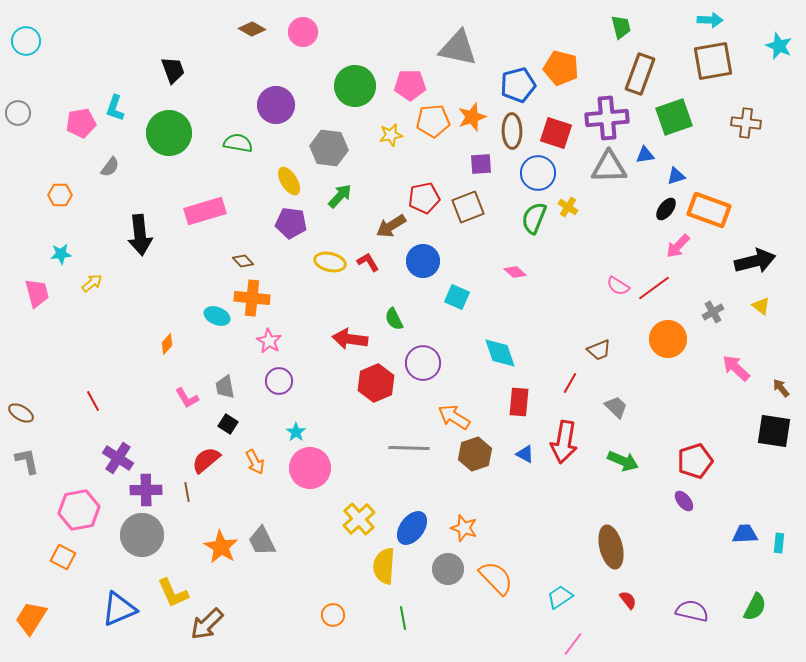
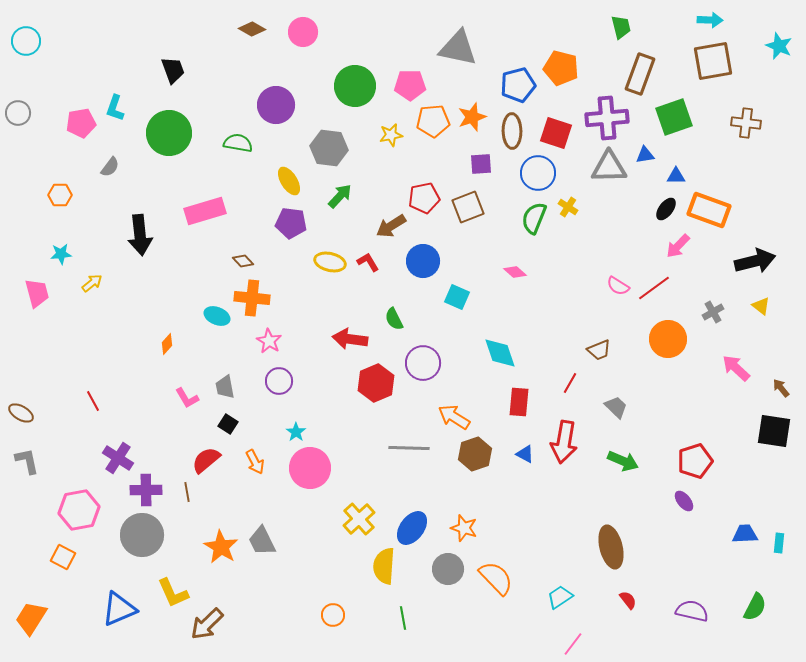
blue triangle at (676, 176): rotated 18 degrees clockwise
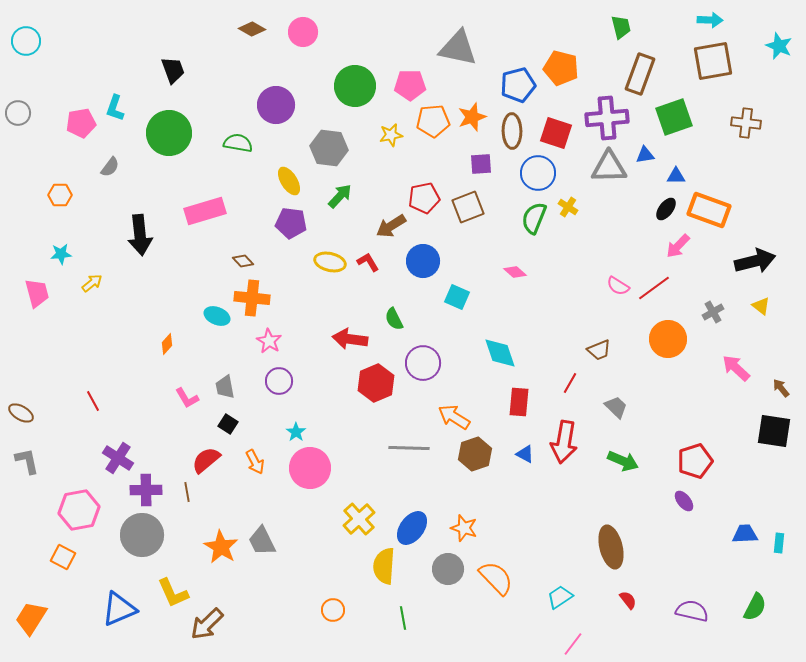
orange circle at (333, 615): moved 5 px up
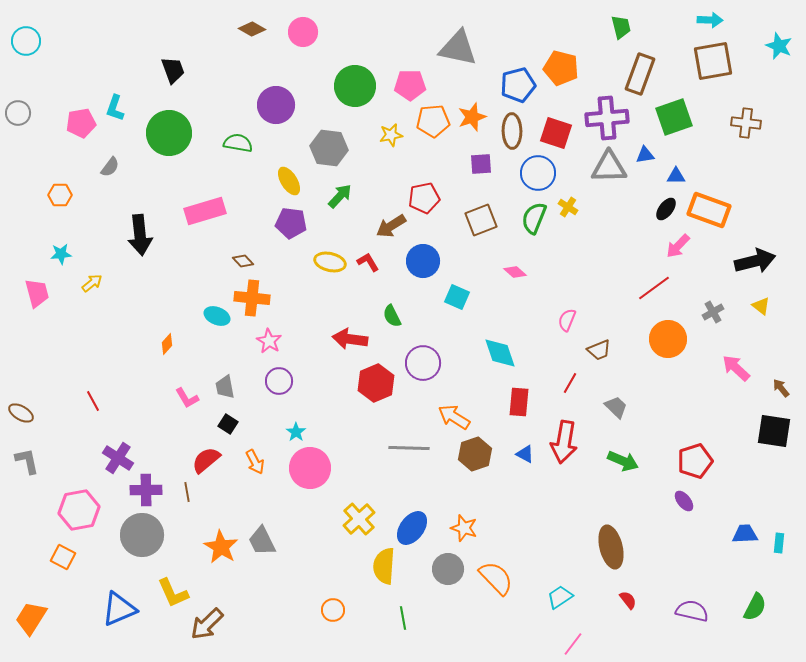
brown square at (468, 207): moved 13 px right, 13 px down
pink semicircle at (618, 286): moved 51 px left, 34 px down; rotated 80 degrees clockwise
green semicircle at (394, 319): moved 2 px left, 3 px up
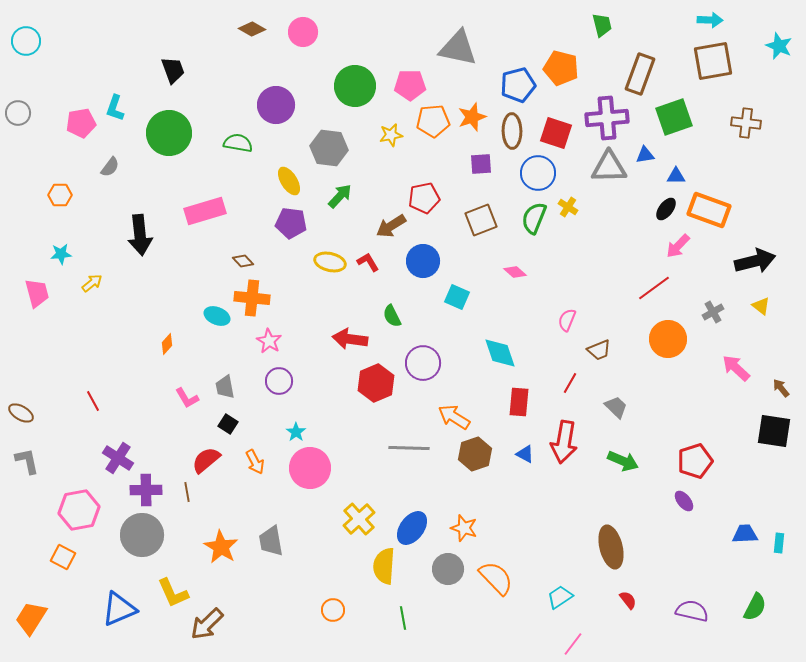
green trapezoid at (621, 27): moved 19 px left, 2 px up
gray trapezoid at (262, 541): moved 9 px right; rotated 16 degrees clockwise
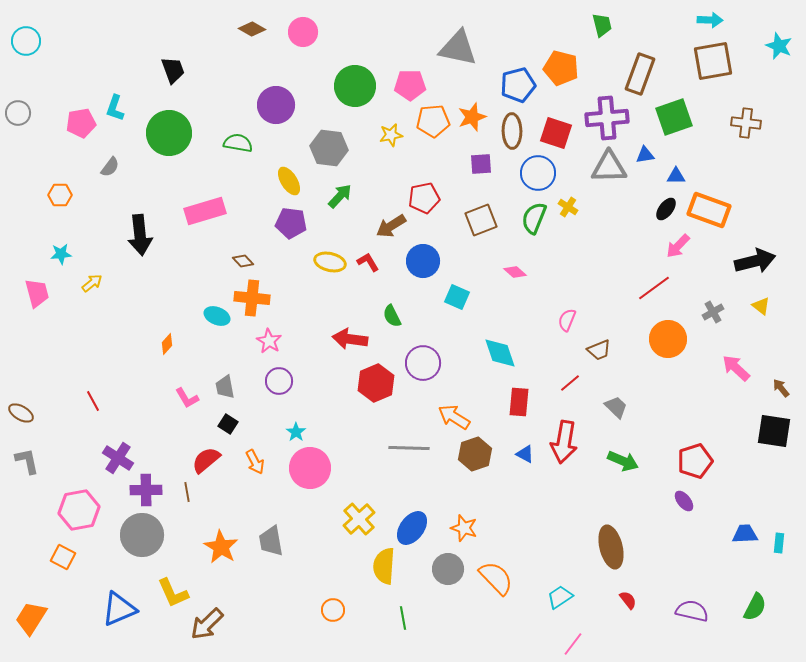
red line at (570, 383): rotated 20 degrees clockwise
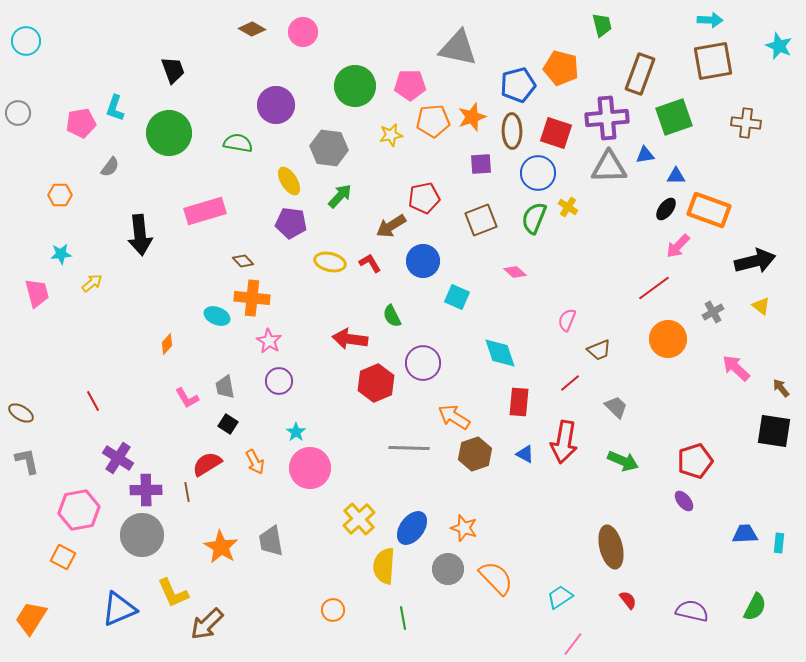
red L-shape at (368, 262): moved 2 px right, 1 px down
red semicircle at (206, 460): moved 1 px right, 4 px down; rotated 8 degrees clockwise
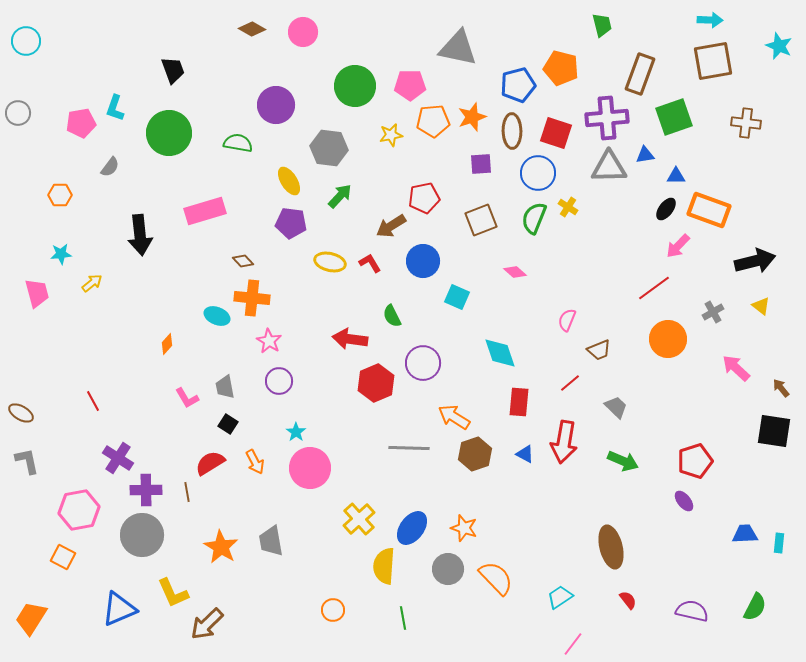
red semicircle at (207, 464): moved 3 px right, 1 px up
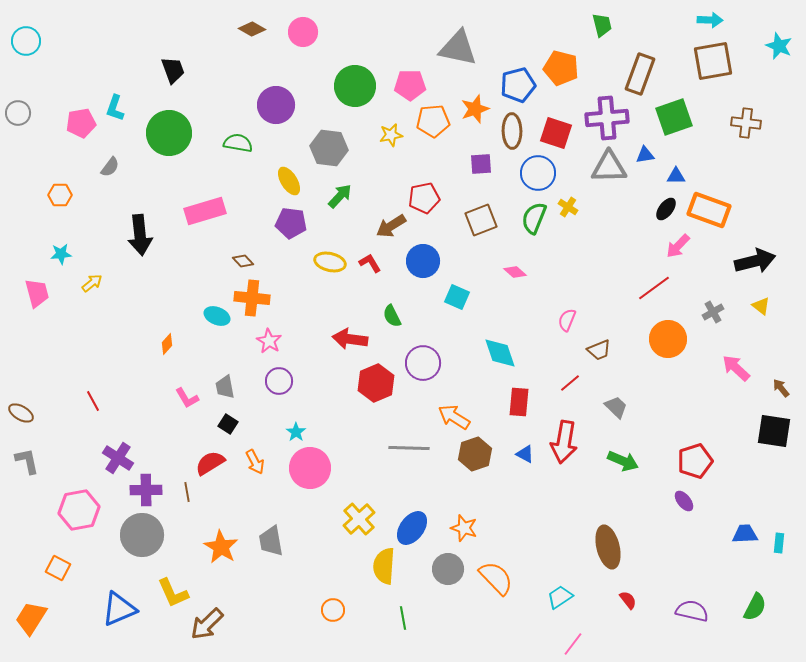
orange star at (472, 117): moved 3 px right, 8 px up
brown ellipse at (611, 547): moved 3 px left
orange square at (63, 557): moved 5 px left, 11 px down
